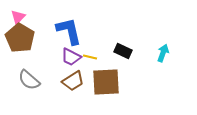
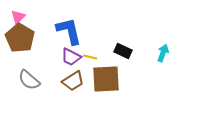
brown square: moved 3 px up
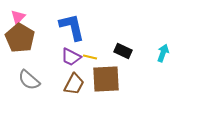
blue L-shape: moved 3 px right, 4 px up
brown trapezoid: moved 1 px right, 3 px down; rotated 30 degrees counterclockwise
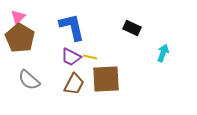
black rectangle: moved 9 px right, 23 px up
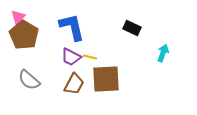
brown pentagon: moved 4 px right, 3 px up
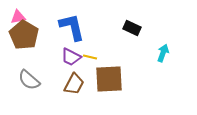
pink triangle: rotated 35 degrees clockwise
brown square: moved 3 px right
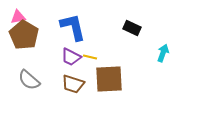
blue L-shape: moved 1 px right
brown trapezoid: moved 1 px left; rotated 80 degrees clockwise
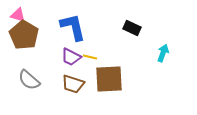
pink triangle: moved 2 px up; rotated 28 degrees clockwise
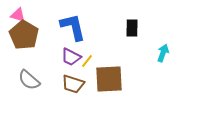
black rectangle: rotated 66 degrees clockwise
yellow line: moved 3 px left, 4 px down; rotated 64 degrees counterclockwise
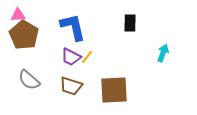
pink triangle: rotated 21 degrees counterclockwise
black rectangle: moved 2 px left, 5 px up
yellow line: moved 4 px up
brown square: moved 5 px right, 11 px down
brown trapezoid: moved 2 px left, 2 px down
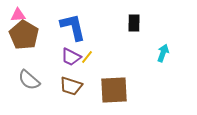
black rectangle: moved 4 px right
